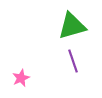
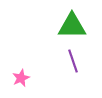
green triangle: rotated 16 degrees clockwise
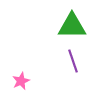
pink star: moved 3 px down
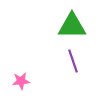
pink star: rotated 18 degrees clockwise
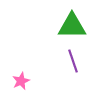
pink star: rotated 18 degrees counterclockwise
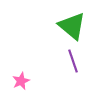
green triangle: rotated 40 degrees clockwise
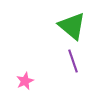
pink star: moved 4 px right
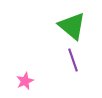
purple line: moved 1 px up
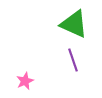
green triangle: moved 2 px right, 2 px up; rotated 16 degrees counterclockwise
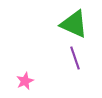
purple line: moved 2 px right, 2 px up
